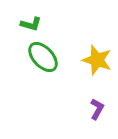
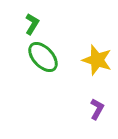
green L-shape: moved 1 px right; rotated 75 degrees counterclockwise
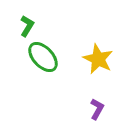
green L-shape: moved 5 px left, 2 px down
yellow star: moved 1 px right, 1 px up; rotated 8 degrees clockwise
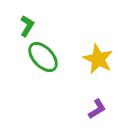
purple L-shape: rotated 30 degrees clockwise
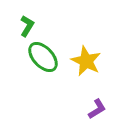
yellow star: moved 12 px left, 2 px down
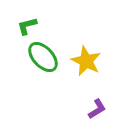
green L-shape: rotated 135 degrees counterclockwise
